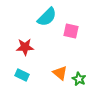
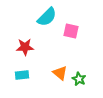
cyan rectangle: rotated 32 degrees counterclockwise
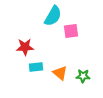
cyan semicircle: moved 6 px right, 1 px up; rotated 15 degrees counterclockwise
pink square: rotated 21 degrees counterclockwise
cyan rectangle: moved 14 px right, 8 px up
green star: moved 4 px right, 3 px up; rotated 24 degrees counterclockwise
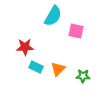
pink square: moved 5 px right; rotated 21 degrees clockwise
cyan rectangle: rotated 32 degrees clockwise
orange triangle: moved 2 px left, 4 px up; rotated 35 degrees clockwise
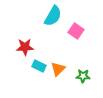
pink square: rotated 21 degrees clockwise
cyan rectangle: moved 3 px right, 1 px up
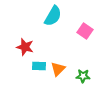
pink square: moved 9 px right
red star: rotated 18 degrees clockwise
cyan rectangle: rotated 24 degrees counterclockwise
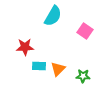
red star: rotated 18 degrees counterclockwise
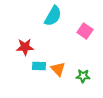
orange triangle: rotated 28 degrees counterclockwise
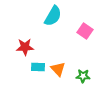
cyan rectangle: moved 1 px left, 1 px down
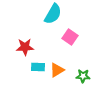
cyan semicircle: moved 2 px up
pink square: moved 15 px left, 6 px down
orange triangle: moved 1 px left, 1 px down; rotated 42 degrees clockwise
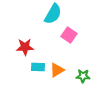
pink square: moved 1 px left, 2 px up
